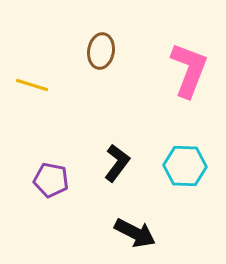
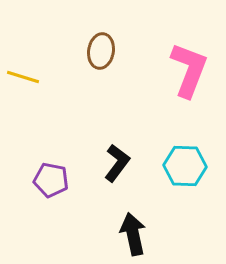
yellow line: moved 9 px left, 8 px up
black arrow: moved 2 px left, 1 px down; rotated 129 degrees counterclockwise
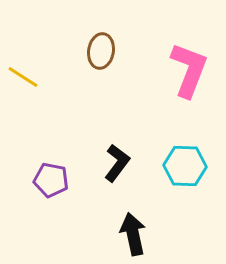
yellow line: rotated 16 degrees clockwise
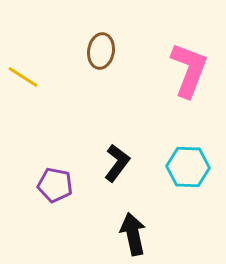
cyan hexagon: moved 3 px right, 1 px down
purple pentagon: moved 4 px right, 5 px down
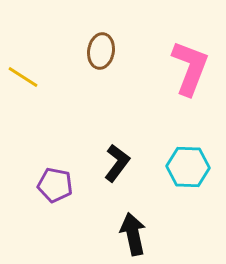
pink L-shape: moved 1 px right, 2 px up
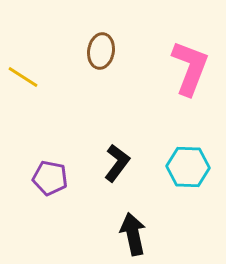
purple pentagon: moved 5 px left, 7 px up
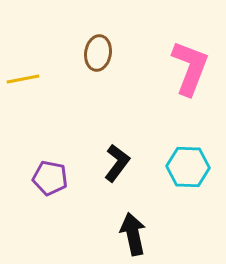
brown ellipse: moved 3 px left, 2 px down
yellow line: moved 2 px down; rotated 44 degrees counterclockwise
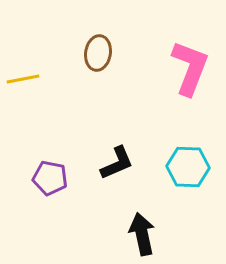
black L-shape: rotated 30 degrees clockwise
black arrow: moved 9 px right
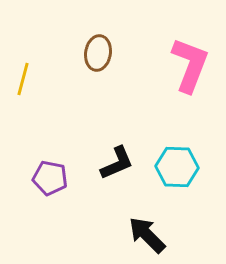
pink L-shape: moved 3 px up
yellow line: rotated 64 degrees counterclockwise
cyan hexagon: moved 11 px left
black arrow: moved 5 px right, 1 px down; rotated 33 degrees counterclockwise
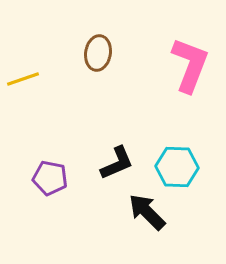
yellow line: rotated 56 degrees clockwise
black arrow: moved 23 px up
